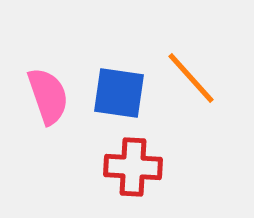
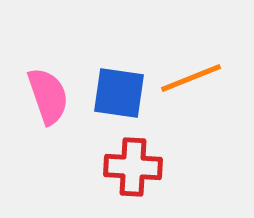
orange line: rotated 70 degrees counterclockwise
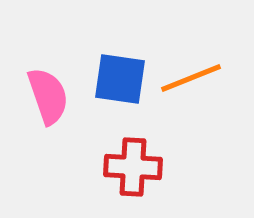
blue square: moved 1 px right, 14 px up
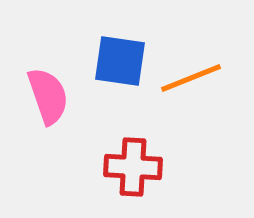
blue square: moved 18 px up
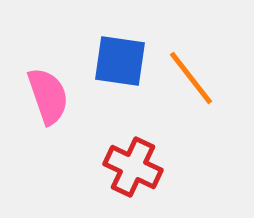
orange line: rotated 74 degrees clockwise
red cross: rotated 22 degrees clockwise
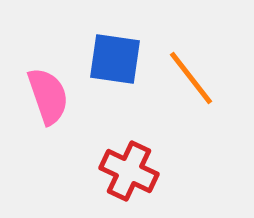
blue square: moved 5 px left, 2 px up
red cross: moved 4 px left, 4 px down
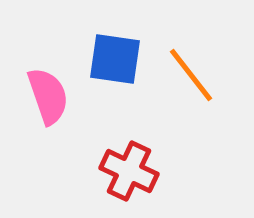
orange line: moved 3 px up
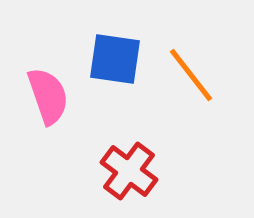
red cross: rotated 12 degrees clockwise
